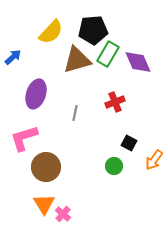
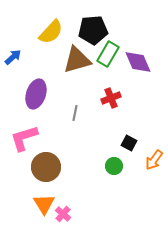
red cross: moved 4 px left, 4 px up
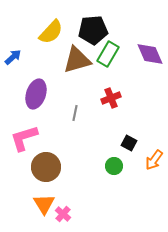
purple diamond: moved 12 px right, 8 px up
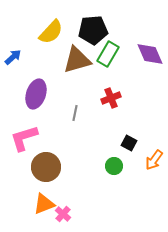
orange triangle: rotated 40 degrees clockwise
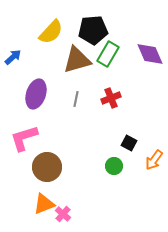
gray line: moved 1 px right, 14 px up
brown circle: moved 1 px right
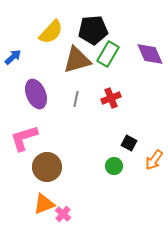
purple ellipse: rotated 40 degrees counterclockwise
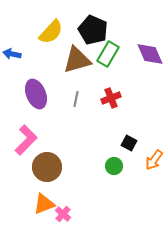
black pentagon: rotated 28 degrees clockwise
blue arrow: moved 1 px left, 3 px up; rotated 126 degrees counterclockwise
pink L-shape: moved 2 px right, 2 px down; rotated 152 degrees clockwise
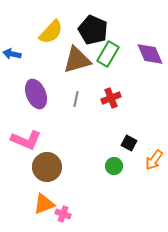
pink L-shape: rotated 68 degrees clockwise
pink cross: rotated 21 degrees counterclockwise
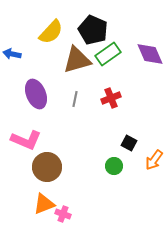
green rectangle: rotated 25 degrees clockwise
gray line: moved 1 px left
